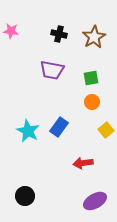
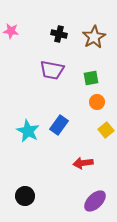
orange circle: moved 5 px right
blue rectangle: moved 2 px up
purple ellipse: rotated 15 degrees counterclockwise
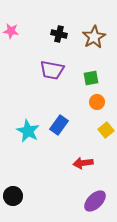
black circle: moved 12 px left
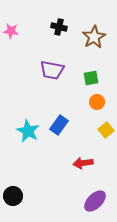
black cross: moved 7 px up
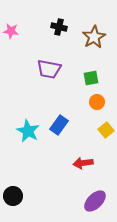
purple trapezoid: moved 3 px left, 1 px up
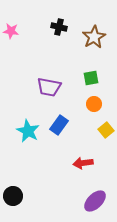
purple trapezoid: moved 18 px down
orange circle: moved 3 px left, 2 px down
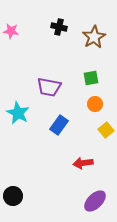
orange circle: moved 1 px right
cyan star: moved 10 px left, 18 px up
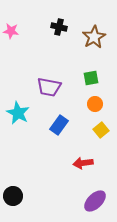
yellow square: moved 5 px left
